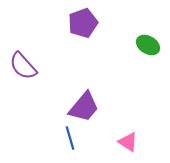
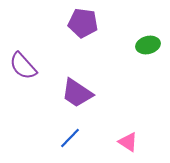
purple pentagon: rotated 28 degrees clockwise
green ellipse: rotated 45 degrees counterclockwise
purple trapezoid: moved 7 px left, 14 px up; rotated 84 degrees clockwise
blue line: rotated 60 degrees clockwise
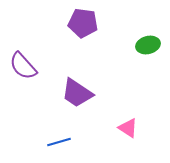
blue line: moved 11 px left, 4 px down; rotated 30 degrees clockwise
pink triangle: moved 14 px up
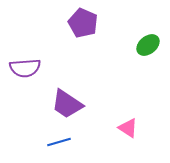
purple pentagon: rotated 16 degrees clockwise
green ellipse: rotated 25 degrees counterclockwise
purple semicircle: moved 2 px right, 2 px down; rotated 52 degrees counterclockwise
purple trapezoid: moved 10 px left, 11 px down
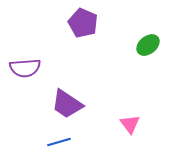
pink triangle: moved 2 px right, 4 px up; rotated 20 degrees clockwise
